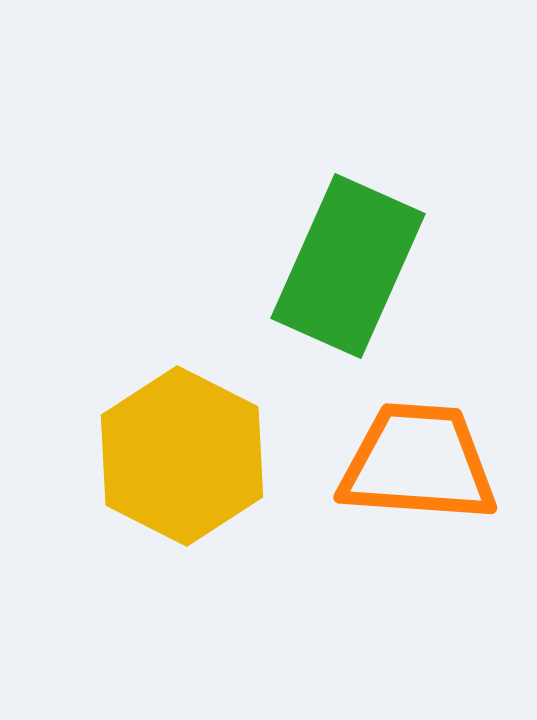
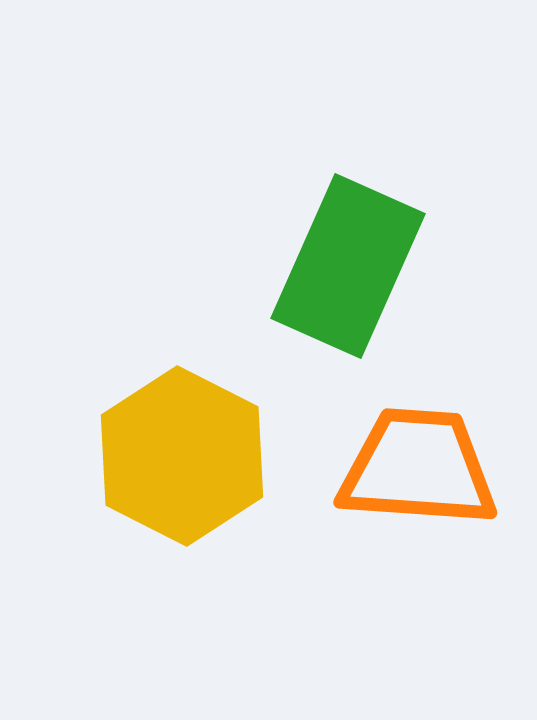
orange trapezoid: moved 5 px down
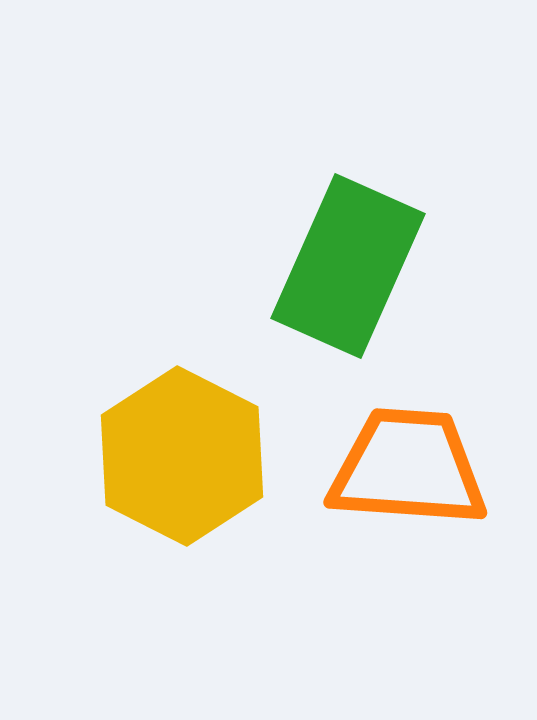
orange trapezoid: moved 10 px left
